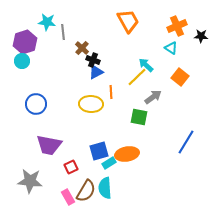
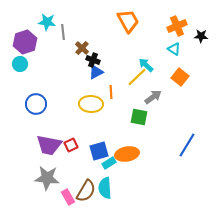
cyan triangle: moved 3 px right, 1 px down
cyan circle: moved 2 px left, 3 px down
blue line: moved 1 px right, 3 px down
red square: moved 22 px up
gray star: moved 17 px right, 3 px up
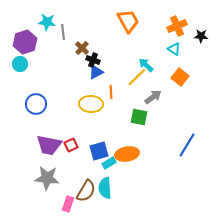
pink rectangle: moved 7 px down; rotated 49 degrees clockwise
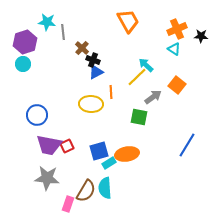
orange cross: moved 3 px down
cyan circle: moved 3 px right
orange square: moved 3 px left, 8 px down
blue circle: moved 1 px right, 11 px down
red square: moved 4 px left, 1 px down
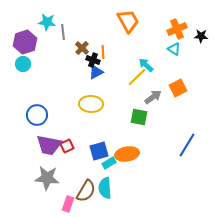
orange square: moved 1 px right, 3 px down; rotated 24 degrees clockwise
orange line: moved 8 px left, 40 px up
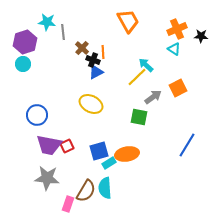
yellow ellipse: rotated 25 degrees clockwise
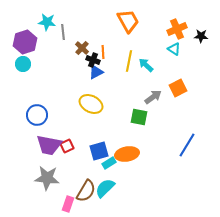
yellow line: moved 8 px left, 16 px up; rotated 35 degrees counterclockwise
cyan semicircle: rotated 50 degrees clockwise
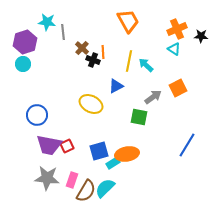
blue triangle: moved 20 px right, 14 px down
cyan rectangle: moved 4 px right
pink rectangle: moved 4 px right, 24 px up
